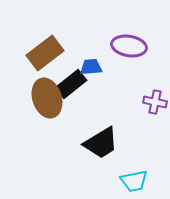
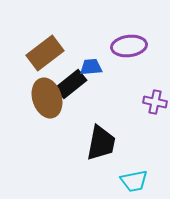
purple ellipse: rotated 16 degrees counterclockwise
black trapezoid: rotated 48 degrees counterclockwise
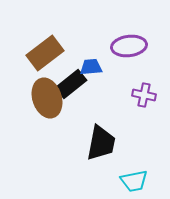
purple cross: moved 11 px left, 7 px up
